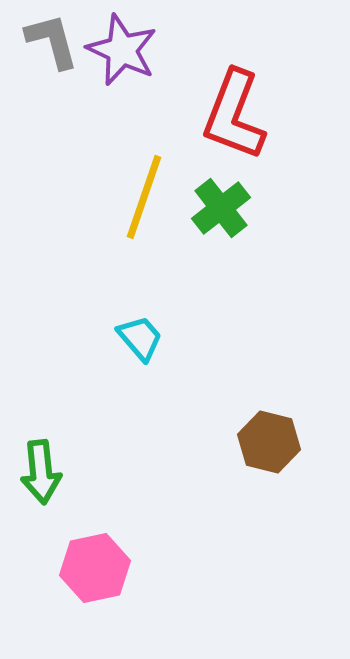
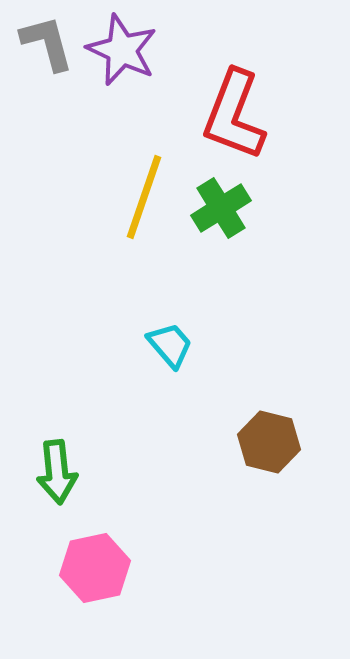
gray L-shape: moved 5 px left, 2 px down
green cross: rotated 6 degrees clockwise
cyan trapezoid: moved 30 px right, 7 px down
green arrow: moved 16 px right
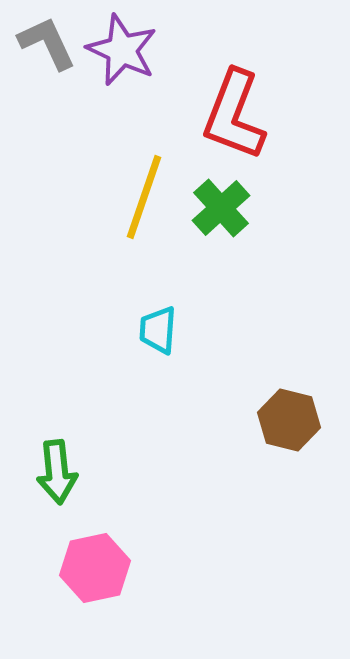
gray L-shape: rotated 10 degrees counterclockwise
green cross: rotated 10 degrees counterclockwise
cyan trapezoid: moved 12 px left, 15 px up; rotated 135 degrees counterclockwise
brown hexagon: moved 20 px right, 22 px up
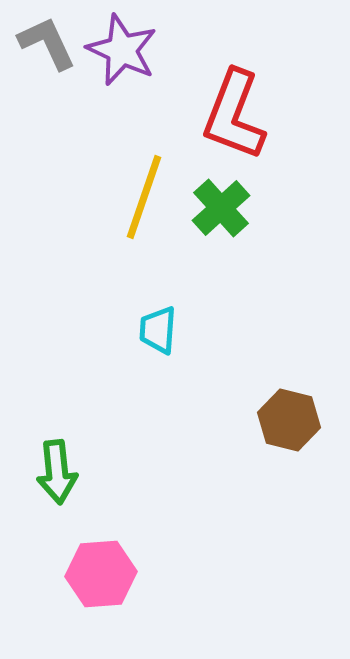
pink hexagon: moved 6 px right, 6 px down; rotated 8 degrees clockwise
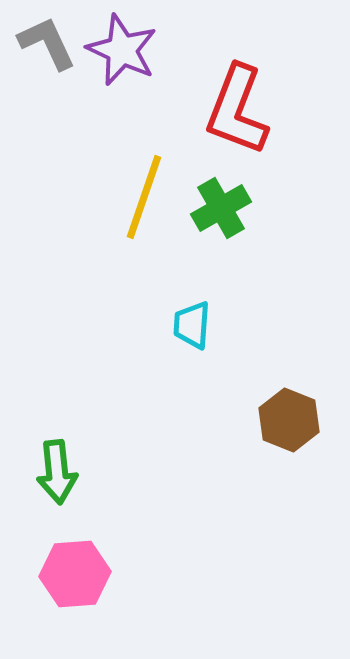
red L-shape: moved 3 px right, 5 px up
green cross: rotated 12 degrees clockwise
cyan trapezoid: moved 34 px right, 5 px up
brown hexagon: rotated 8 degrees clockwise
pink hexagon: moved 26 px left
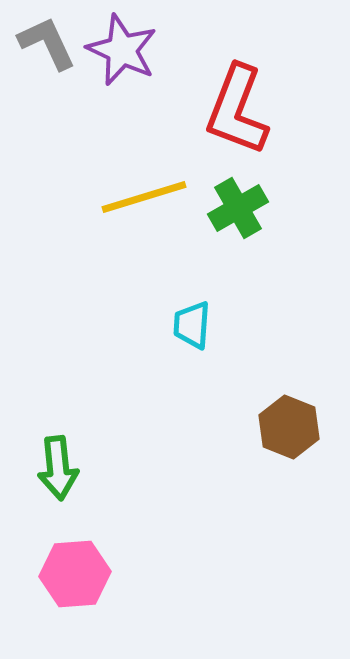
yellow line: rotated 54 degrees clockwise
green cross: moved 17 px right
brown hexagon: moved 7 px down
green arrow: moved 1 px right, 4 px up
